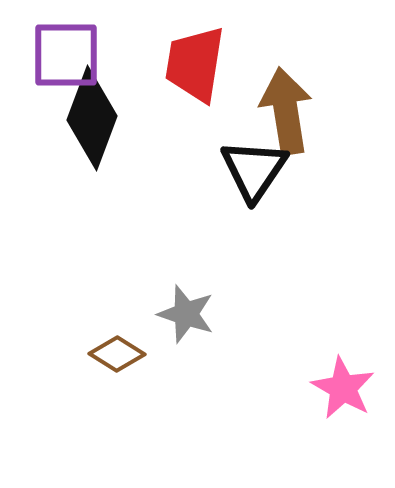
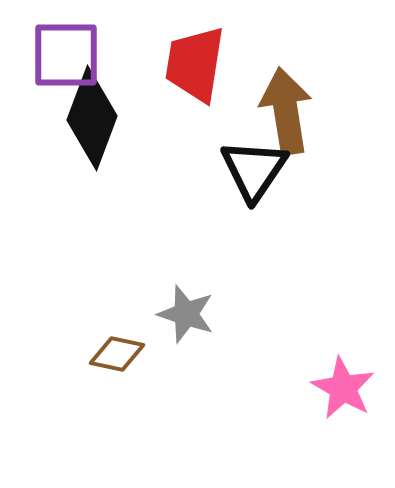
brown diamond: rotated 20 degrees counterclockwise
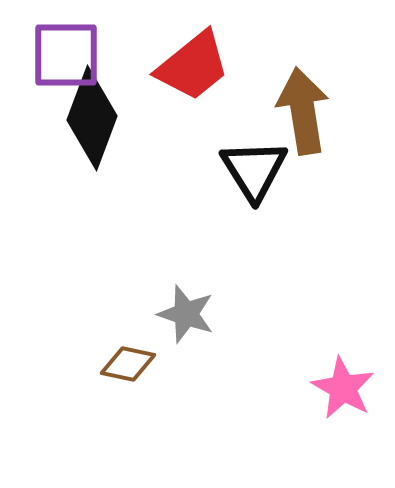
red trapezoid: moved 2 px left, 2 px down; rotated 138 degrees counterclockwise
brown arrow: moved 17 px right
black triangle: rotated 6 degrees counterclockwise
brown diamond: moved 11 px right, 10 px down
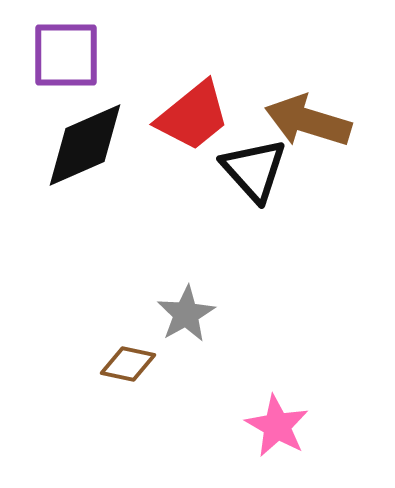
red trapezoid: moved 50 px down
brown arrow: moved 5 px right, 10 px down; rotated 64 degrees counterclockwise
black diamond: moved 7 px left, 27 px down; rotated 46 degrees clockwise
black triangle: rotated 10 degrees counterclockwise
gray star: rotated 24 degrees clockwise
pink star: moved 66 px left, 38 px down
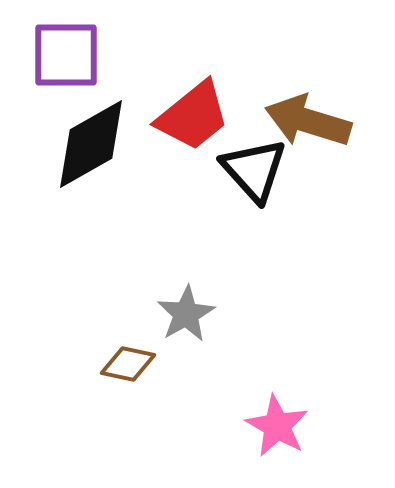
black diamond: moved 6 px right, 1 px up; rotated 6 degrees counterclockwise
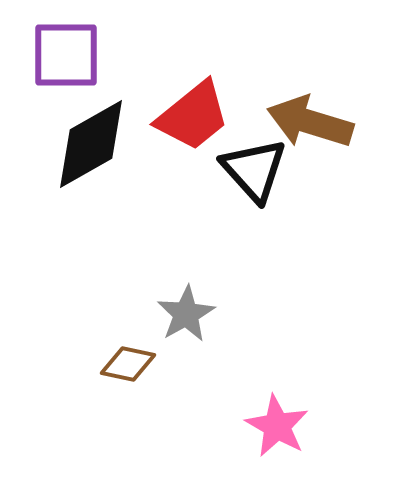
brown arrow: moved 2 px right, 1 px down
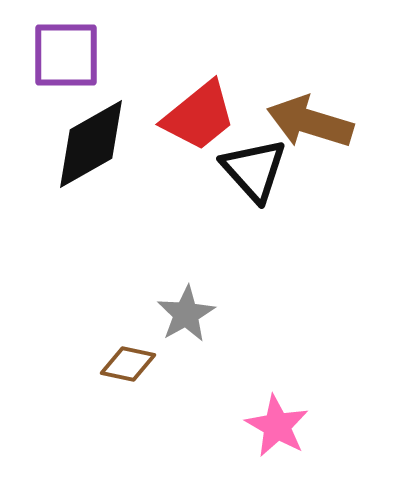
red trapezoid: moved 6 px right
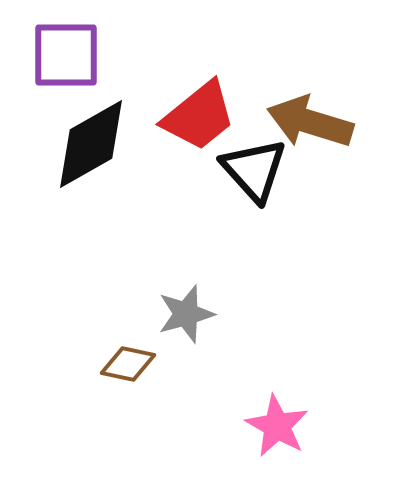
gray star: rotated 14 degrees clockwise
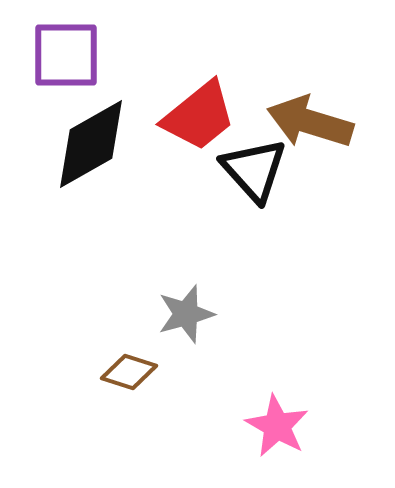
brown diamond: moved 1 px right, 8 px down; rotated 6 degrees clockwise
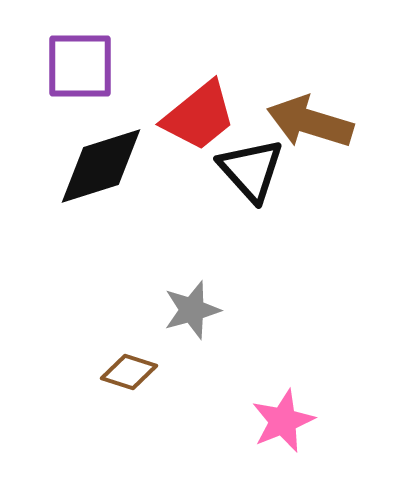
purple square: moved 14 px right, 11 px down
black diamond: moved 10 px right, 22 px down; rotated 12 degrees clockwise
black triangle: moved 3 px left
gray star: moved 6 px right, 4 px up
pink star: moved 6 px right, 5 px up; rotated 20 degrees clockwise
